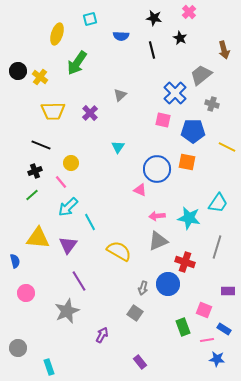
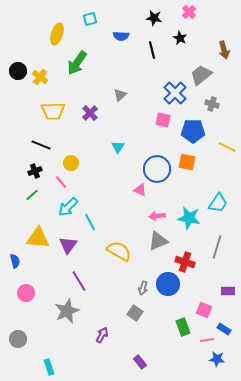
gray circle at (18, 348): moved 9 px up
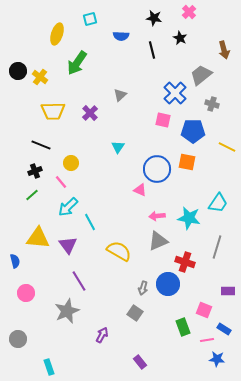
purple triangle at (68, 245): rotated 12 degrees counterclockwise
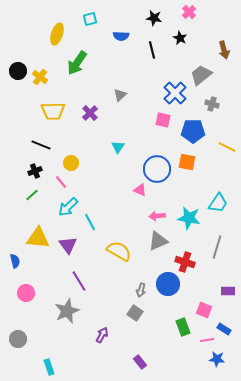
gray arrow at (143, 288): moved 2 px left, 2 px down
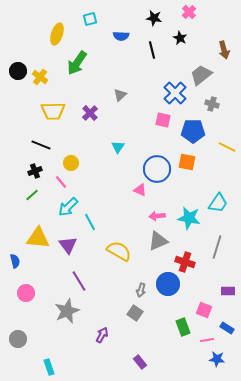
blue rectangle at (224, 329): moved 3 px right, 1 px up
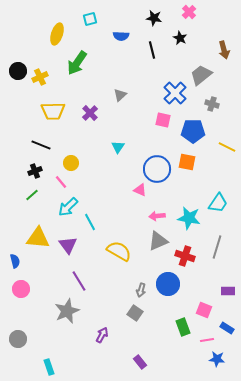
yellow cross at (40, 77): rotated 28 degrees clockwise
red cross at (185, 262): moved 6 px up
pink circle at (26, 293): moved 5 px left, 4 px up
